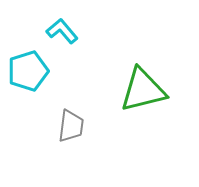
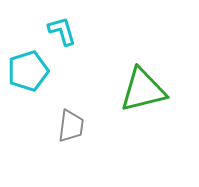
cyan L-shape: rotated 24 degrees clockwise
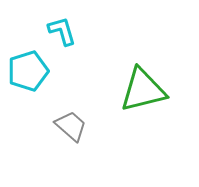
gray trapezoid: rotated 56 degrees counterclockwise
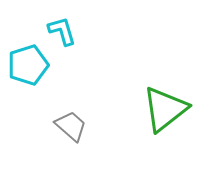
cyan pentagon: moved 6 px up
green triangle: moved 22 px right, 19 px down; rotated 24 degrees counterclockwise
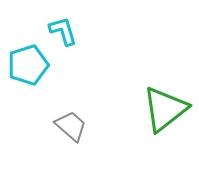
cyan L-shape: moved 1 px right
